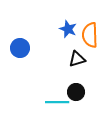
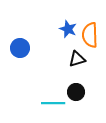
cyan line: moved 4 px left, 1 px down
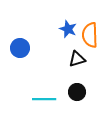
black circle: moved 1 px right
cyan line: moved 9 px left, 4 px up
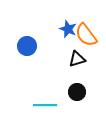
orange semicircle: moved 4 px left; rotated 35 degrees counterclockwise
blue circle: moved 7 px right, 2 px up
cyan line: moved 1 px right, 6 px down
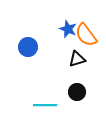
blue circle: moved 1 px right, 1 px down
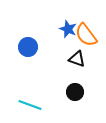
black triangle: rotated 36 degrees clockwise
black circle: moved 2 px left
cyan line: moved 15 px left; rotated 20 degrees clockwise
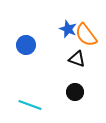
blue circle: moved 2 px left, 2 px up
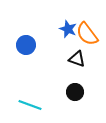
orange semicircle: moved 1 px right, 1 px up
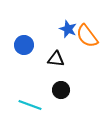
orange semicircle: moved 2 px down
blue circle: moved 2 px left
black triangle: moved 21 px left; rotated 12 degrees counterclockwise
black circle: moved 14 px left, 2 px up
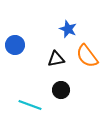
orange semicircle: moved 20 px down
blue circle: moved 9 px left
black triangle: rotated 18 degrees counterclockwise
